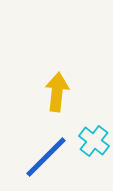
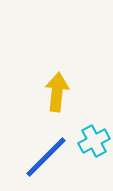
cyan cross: rotated 24 degrees clockwise
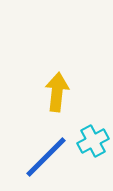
cyan cross: moved 1 px left
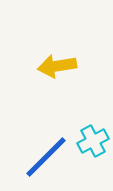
yellow arrow: moved 26 px up; rotated 105 degrees counterclockwise
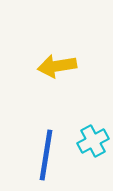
blue line: moved 2 px up; rotated 36 degrees counterclockwise
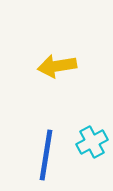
cyan cross: moved 1 px left, 1 px down
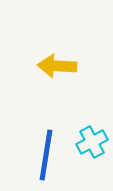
yellow arrow: rotated 12 degrees clockwise
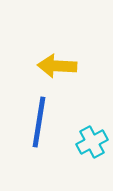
blue line: moved 7 px left, 33 px up
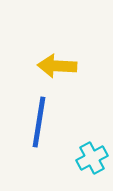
cyan cross: moved 16 px down
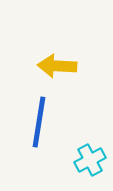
cyan cross: moved 2 px left, 2 px down
